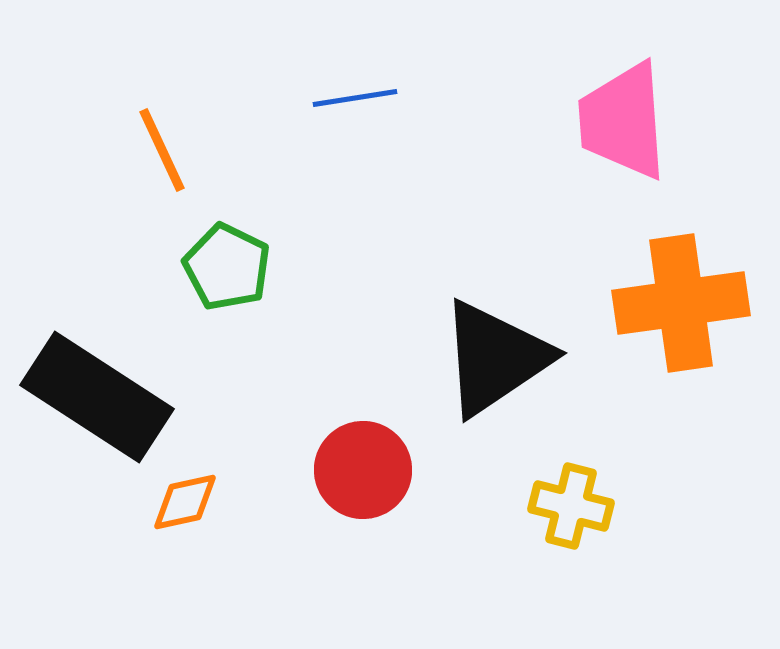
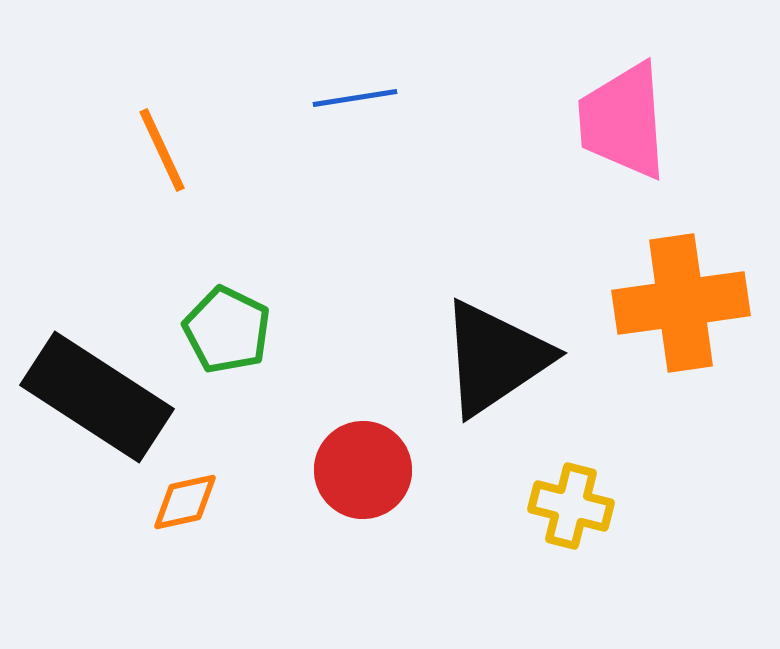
green pentagon: moved 63 px down
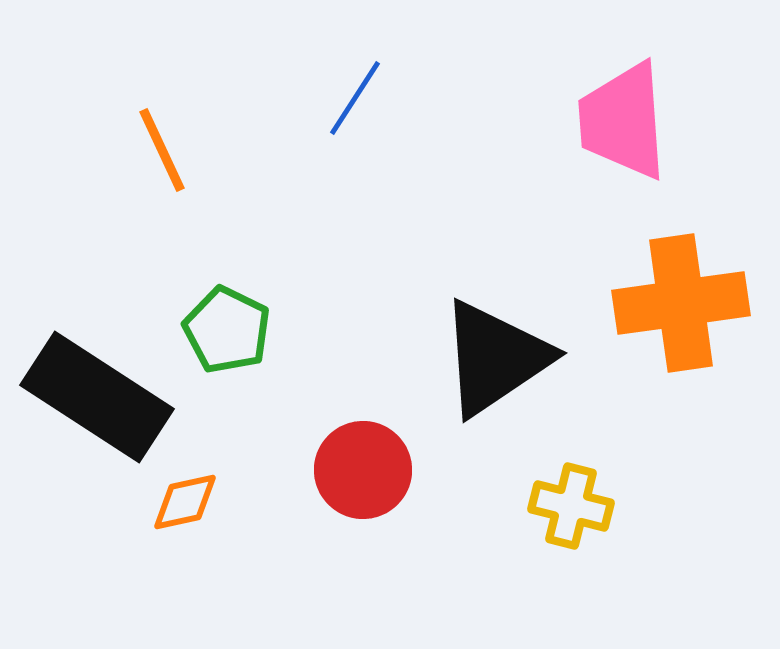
blue line: rotated 48 degrees counterclockwise
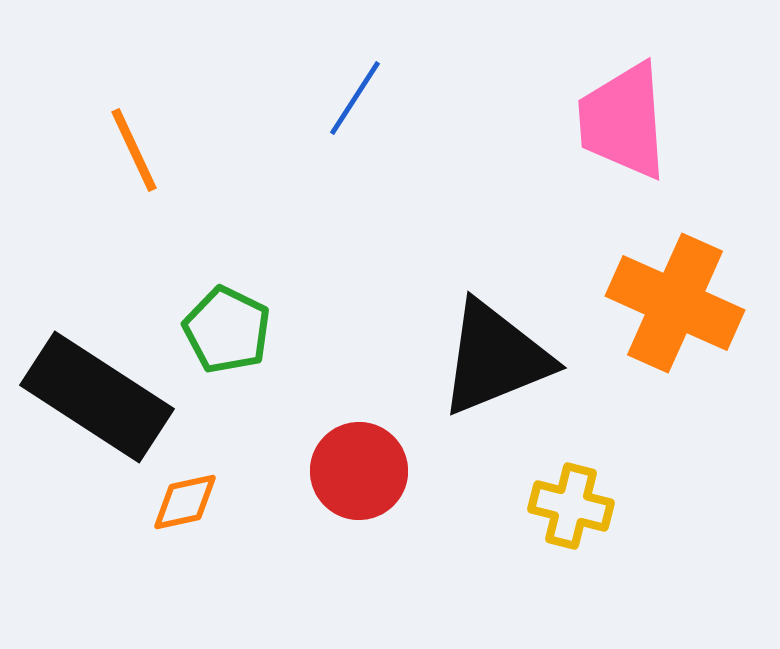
orange line: moved 28 px left
orange cross: moved 6 px left; rotated 32 degrees clockwise
black triangle: rotated 12 degrees clockwise
red circle: moved 4 px left, 1 px down
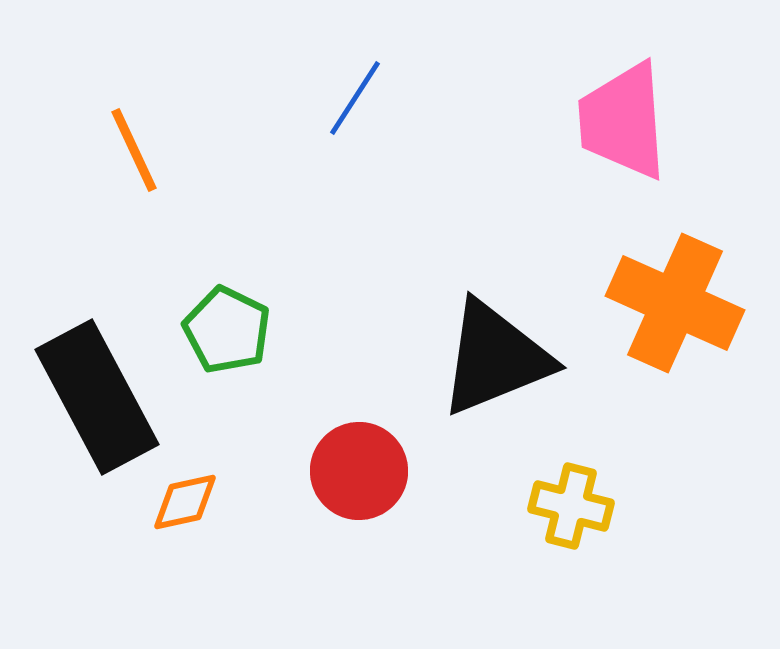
black rectangle: rotated 29 degrees clockwise
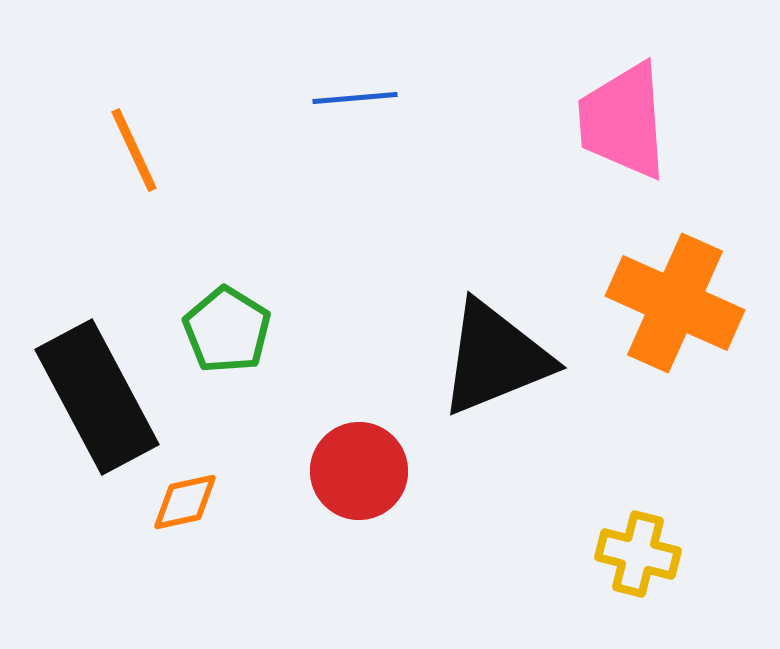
blue line: rotated 52 degrees clockwise
green pentagon: rotated 6 degrees clockwise
yellow cross: moved 67 px right, 48 px down
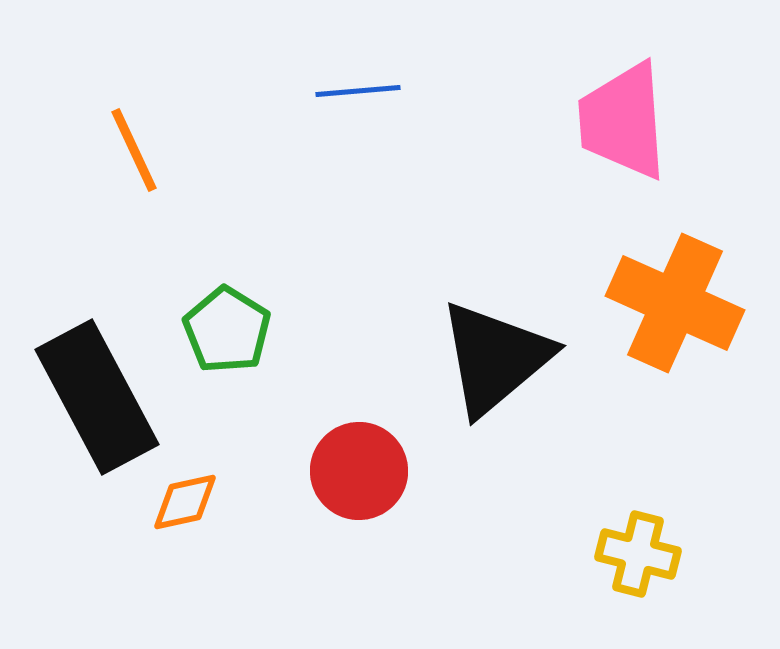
blue line: moved 3 px right, 7 px up
black triangle: rotated 18 degrees counterclockwise
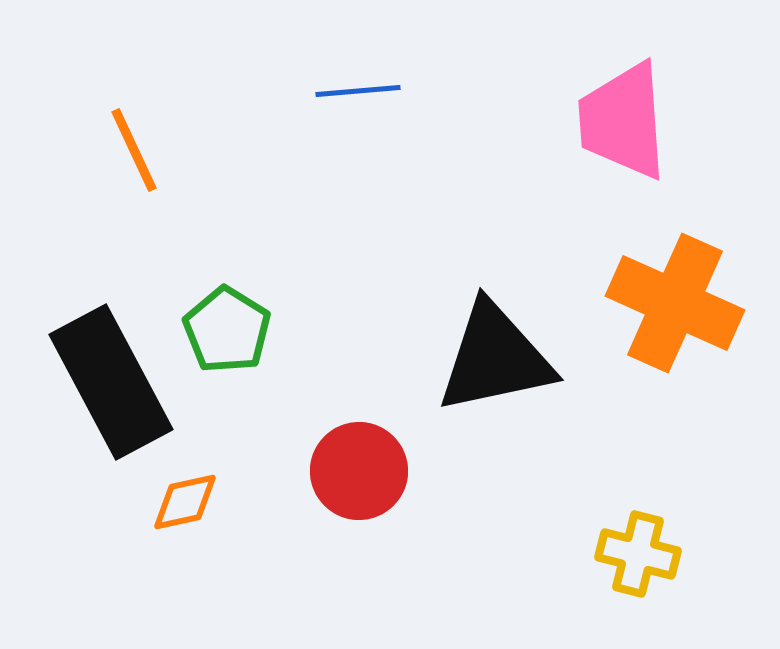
black triangle: rotated 28 degrees clockwise
black rectangle: moved 14 px right, 15 px up
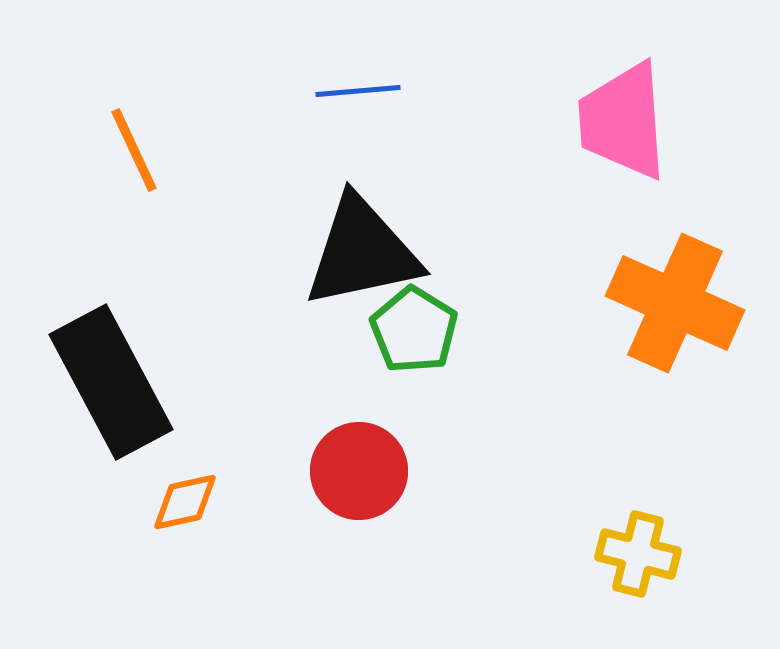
green pentagon: moved 187 px right
black triangle: moved 133 px left, 106 px up
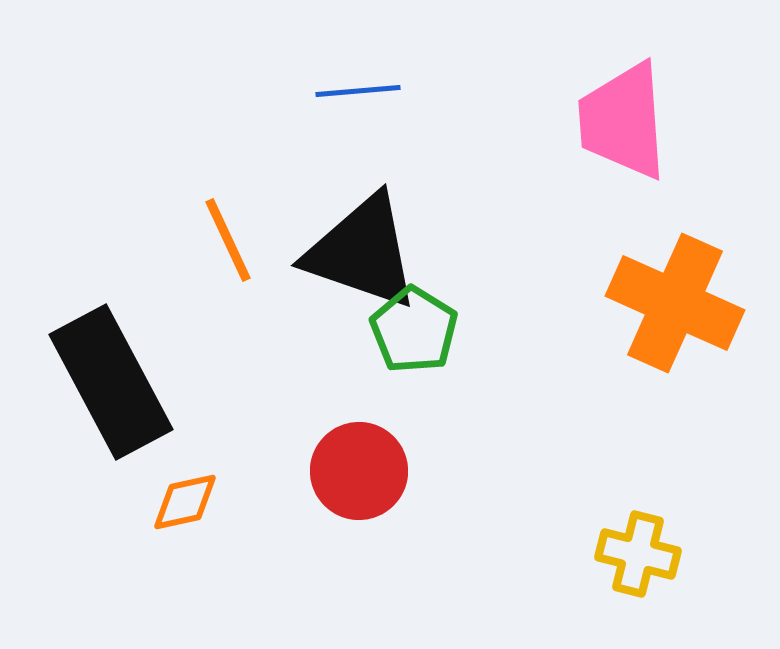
orange line: moved 94 px right, 90 px down
black triangle: rotated 31 degrees clockwise
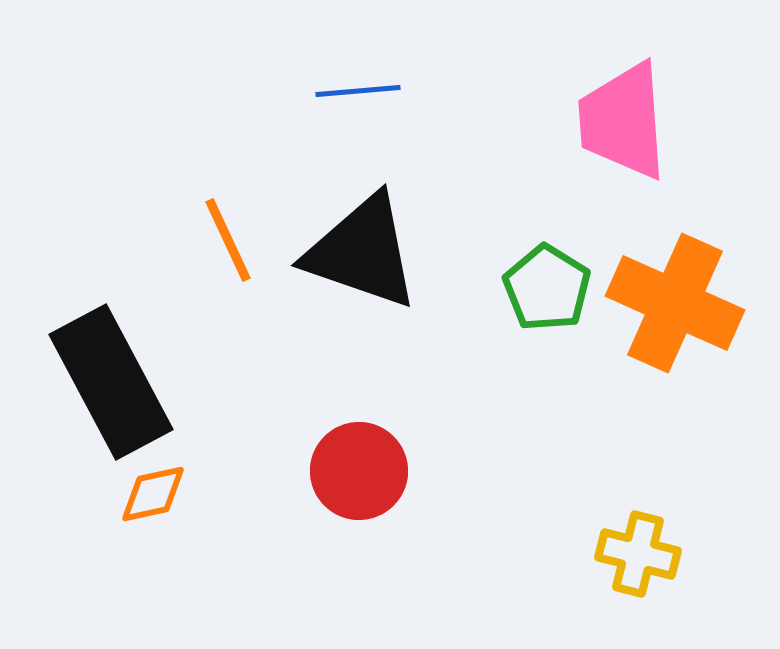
green pentagon: moved 133 px right, 42 px up
orange diamond: moved 32 px left, 8 px up
